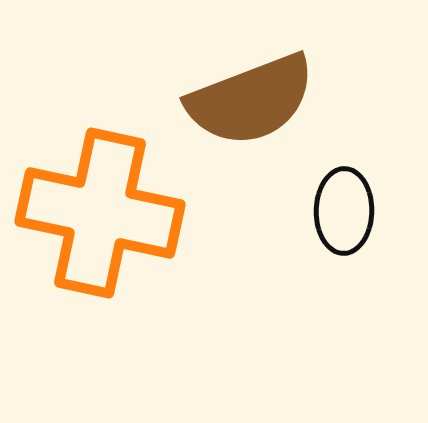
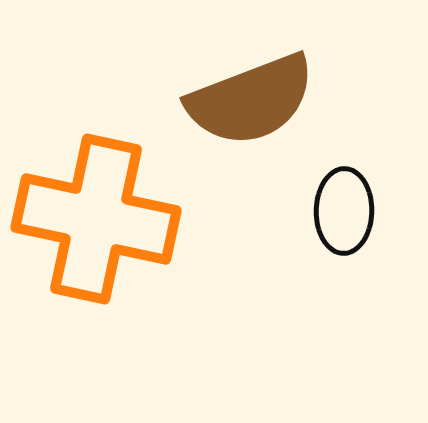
orange cross: moved 4 px left, 6 px down
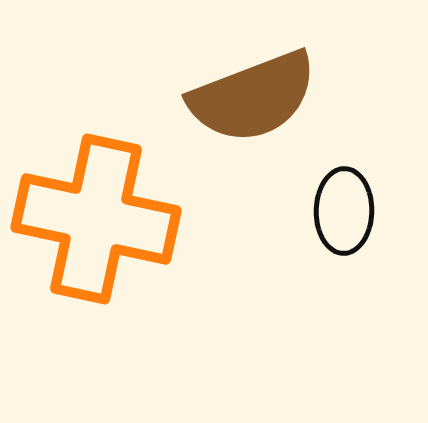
brown semicircle: moved 2 px right, 3 px up
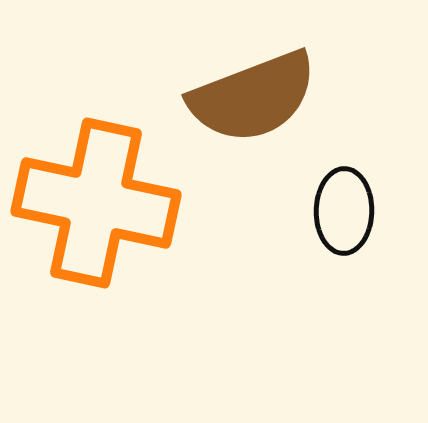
orange cross: moved 16 px up
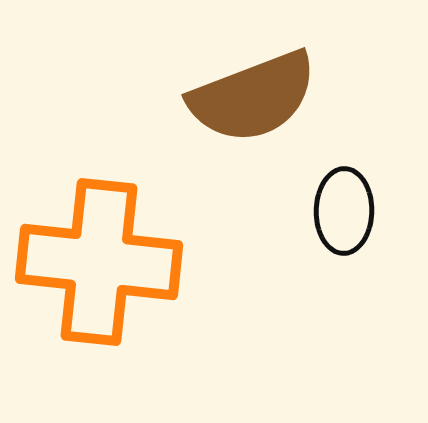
orange cross: moved 3 px right, 59 px down; rotated 6 degrees counterclockwise
